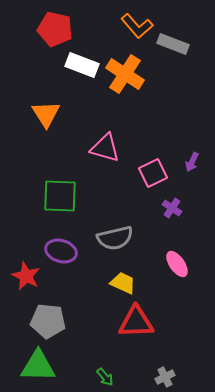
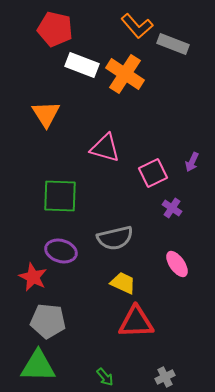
red star: moved 7 px right, 1 px down
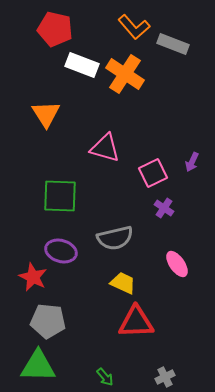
orange L-shape: moved 3 px left, 1 px down
purple cross: moved 8 px left
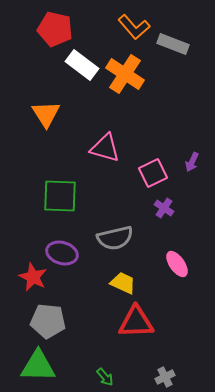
white rectangle: rotated 16 degrees clockwise
purple ellipse: moved 1 px right, 2 px down
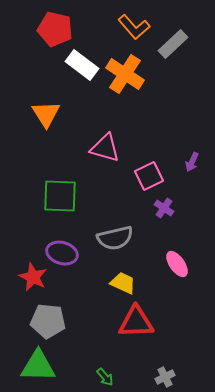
gray rectangle: rotated 64 degrees counterclockwise
pink square: moved 4 px left, 3 px down
